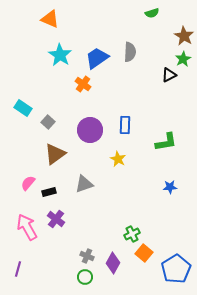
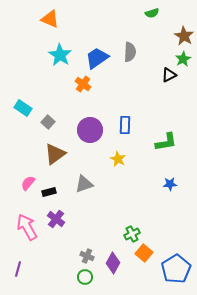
blue star: moved 3 px up
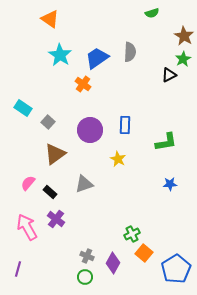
orange triangle: rotated 12 degrees clockwise
black rectangle: moved 1 px right; rotated 56 degrees clockwise
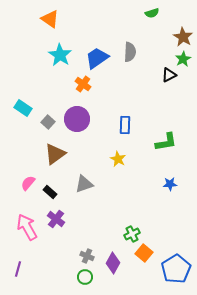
brown star: moved 1 px left, 1 px down
purple circle: moved 13 px left, 11 px up
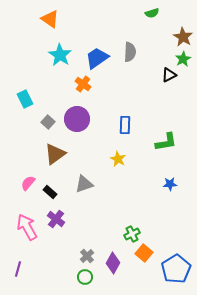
cyan rectangle: moved 2 px right, 9 px up; rotated 30 degrees clockwise
gray cross: rotated 24 degrees clockwise
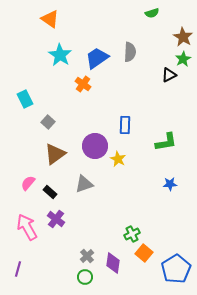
purple circle: moved 18 px right, 27 px down
purple diamond: rotated 20 degrees counterclockwise
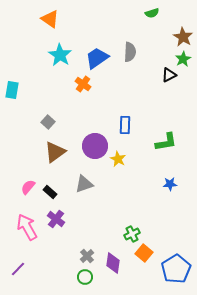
cyan rectangle: moved 13 px left, 9 px up; rotated 36 degrees clockwise
brown triangle: moved 2 px up
pink semicircle: moved 4 px down
purple line: rotated 28 degrees clockwise
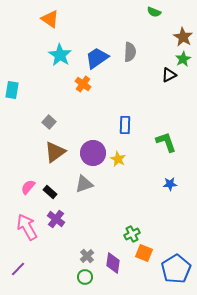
green semicircle: moved 2 px right, 1 px up; rotated 40 degrees clockwise
gray square: moved 1 px right
green L-shape: rotated 100 degrees counterclockwise
purple circle: moved 2 px left, 7 px down
orange square: rotated 18 degrees counterclockwise
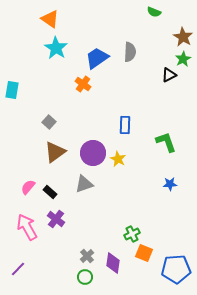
cyan star: moved 4 px left, 7 px up
blue pentagon: rotated 28 degrees clockwise
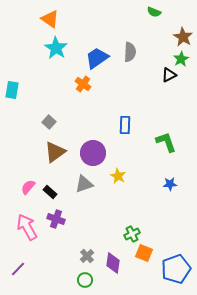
green star: moved 2 px left
yellow star: moved 17 px down
purple cross: rotated 18 degrees counterclockwise
blue pentagon: rotated 16 degrees counterclockwise
green circle: moved 3 px down
